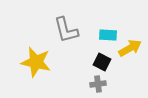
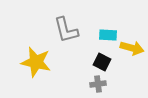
yellow arrow: moved 2 px right; rotated 45 degrees clockwise
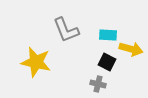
gray L-shape: rotated 8 degrees counterclockwise
yellow arrow: moved 1 px left, 1 px down
black square: moved 5 px right
gray cross: rotated 21 degrees clockwise
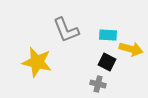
yellow star: moved 1 px right
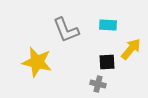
cyan rectangle: moved 10 px up
yellow arrow: rotated 65 degrees counterclockwise
black square: rotated 30 degrees counterclockwise
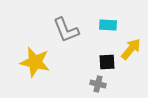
yellow star: moved 2 px left
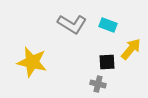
cyan rectangle: rotated 18 degrees clockwise
gray L-shape: moved 6 px right, 6 px up; rotated 36 degrees counterclockwise
yellow star: moved 3 px left
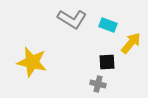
gray L-shape: moved 5 px up
yellow arrow: moved 6 px up
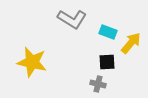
cyan rectangle: moved 7 px down
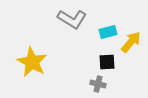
cyan rectangle: rotated 36 degrees counterclockwise
yellow arrow: moved 1 px up
yellow star: rotated 16 degrees clockwise
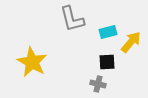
gray L-shape: rotated 44 degrees clockwise
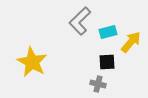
gray L-shape: moved 8 px right, 2 px down; rotated 60 degrees clockwise
